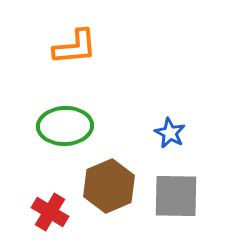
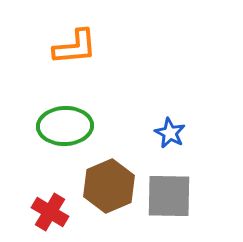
gray square: moved 7 px left
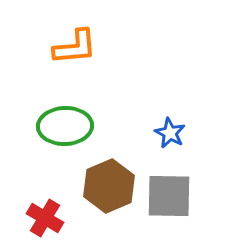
red cross: moved 5 px left, 6 px down
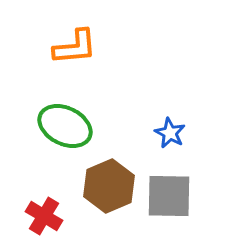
green ellipse: rotated 28 degrees clockwise
red cross: moved 1 px left, 2 px up
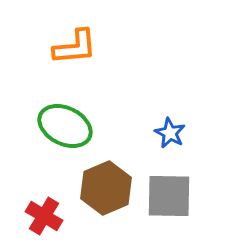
brown hexagon: moved 3 px left, 2 px down
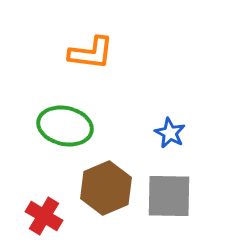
orange L-shape: moved 16 px right, 6 px down; rotated 12 degrees clockwise
green ellipse: rotated 14 degrees counterclockwise
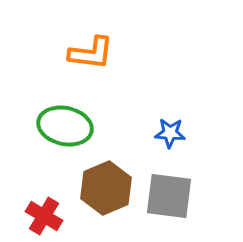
blue star: rotated 24 degrees counterclockwise
gray square: rotated 6 degrees clockwise
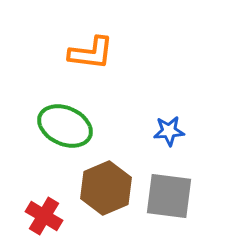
green ellipse: rotated 12 degrees clockwise
blue star: moved 1 px left, 2 px up; rotated 8 degrees counterclockwise
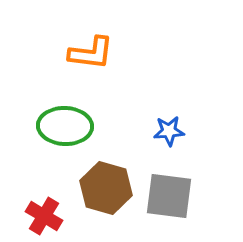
green ellipse: rotated 22 degrees counterclockwise
brown hexagon: rotated 21 degrees counterclockwise
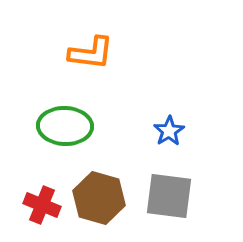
blue star: rotated 28 degrees counterclockwise
brown hexagon: moved 7 px left, 10 px down
red cross: moved 2 px left, 11 px up; rotated 9 degrees counterclockwise
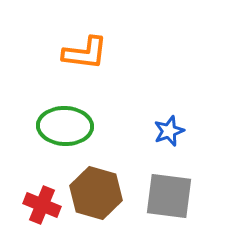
orange L-shape: moved 6 px left
blue star: rotated 12 degrees clockwise
brown hexagon: moved 3 px left, 5 px up
